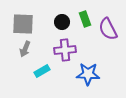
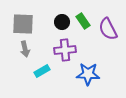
green rectangle: moved 2 px left, 2 px down; rotated 14 degrees counterclockwise
gray arrow: rotated 35 degrees counterclockwise
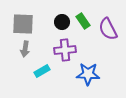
gray arrow: rotated 21 degrees clockwise
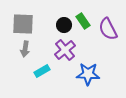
black circle: moved 2 px right, 3 px down
purple cross: rotated 35 degrees counterclockwise
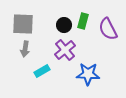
green rectangle: rotated 49 degrees clockwise
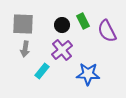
green rectangle: rotated 42 degrees counterclockwise
black circle: moved 2 px left
purple semicircle: moved 1 px left, 2 px down
purple cross: moved 3 px left
cyan rectangle: rotated 21 degrees counterclockwise
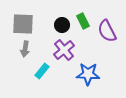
purple cross: moved 2 px right
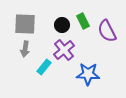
gray square: moved 2 px right
cyan rectangle: moved 2 px right, 4 px up
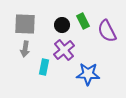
cyan rectangle: rotated 28 degrees counterclockwise
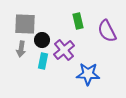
green rectangle: moved 5 px left; rotated 14 degrees clockwise
black circle: moved 20 px left, 15 px down
gray arrow: moved 4 px left
cyan rectangle: moved 1 px left, 6 px up
